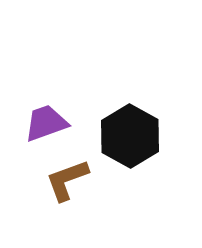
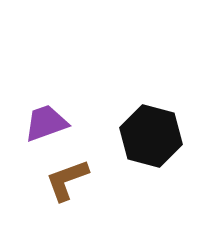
black hexagon: moved 21 px right; rotated 14 degrees counterclockwise
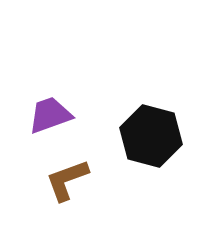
purple trapezoid: moved 4 px right, 8 px up
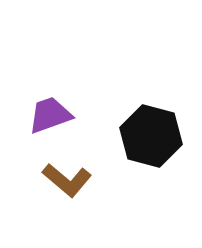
brown L-shape: rotated 120 degrees counterclockwise
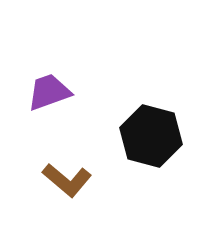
purple trapezoid: moved 1 px left, 23 px up
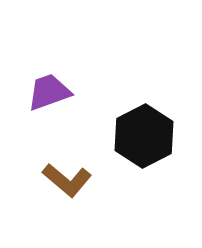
black hexagon: moved 7 px left; rotated 18 degrees clockwise
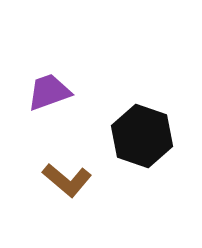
black hexagon: moved 2 px left; rotated 14 degrees counterclockwise
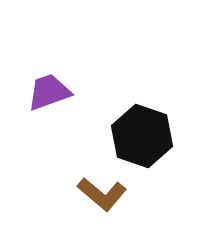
brown L-shape: moved 35 px right, 14 px down
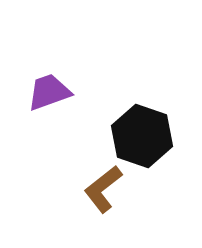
brown L-shape: moved 1 px right, 5 px up; rotated 102 degrees clockwise
